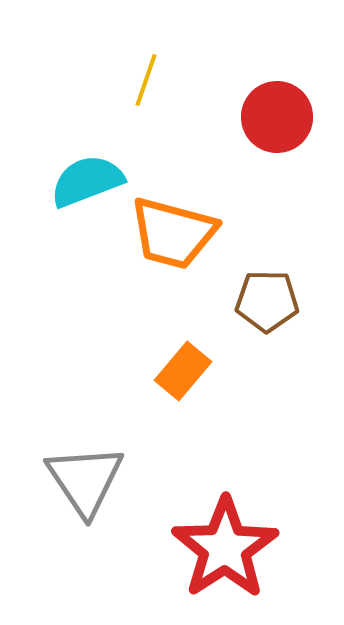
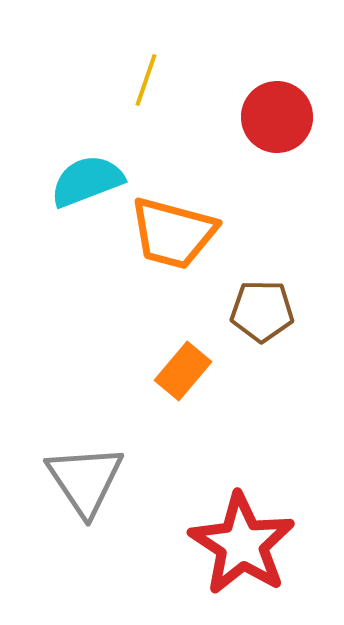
brown pentagon: moved 5 px left, 10 px down
red star: moved 17 px right, 4 px up; rotated 6 degrees counterclockwise
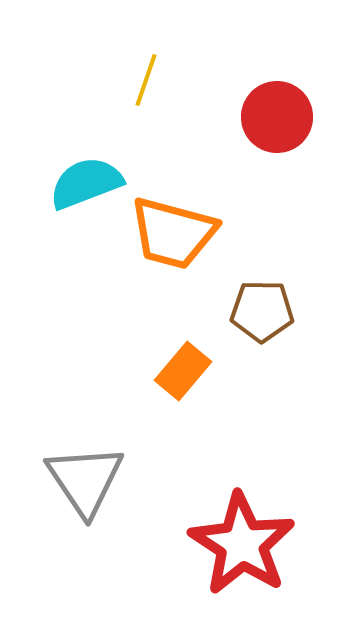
cyan semicircle: moved 1 px left, 2 px down
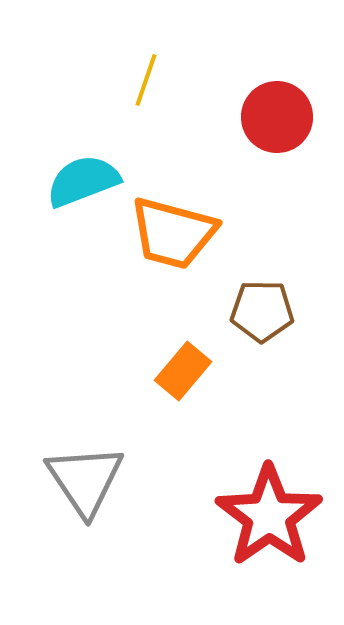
cyan semicircle: moved 3 px left, 2 px up
red star: moved 27 px right, 28 px up; rotated 4 degrees clockwise
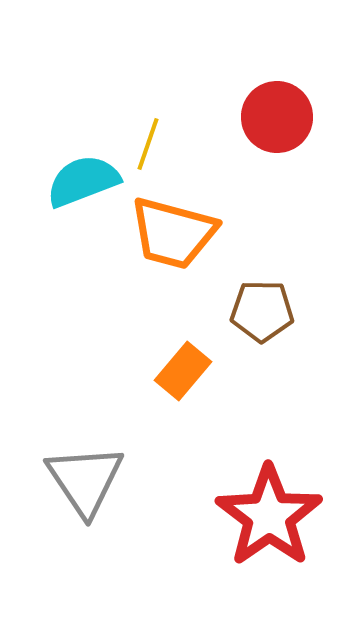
yellow line: moved 2 px right, 64 px down
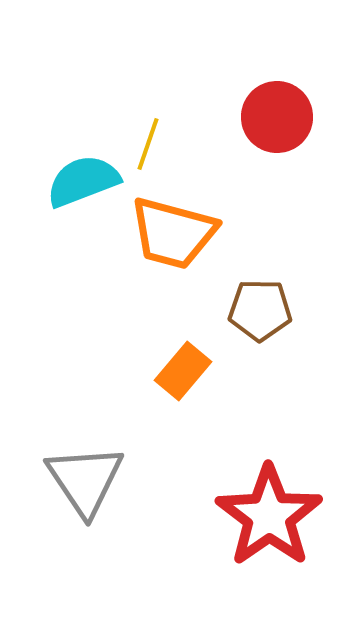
brown pentagon: moved 2 px left, 1 px up
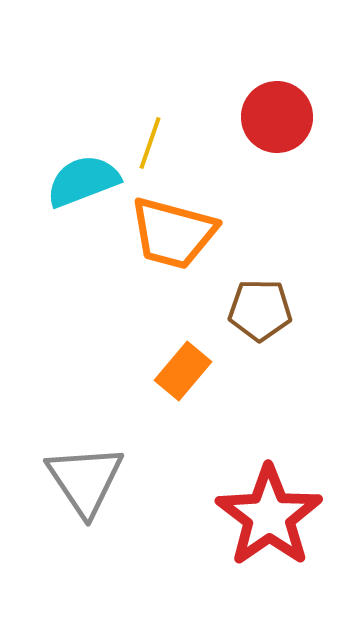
yellow line: moved 2 px right, 1 px up
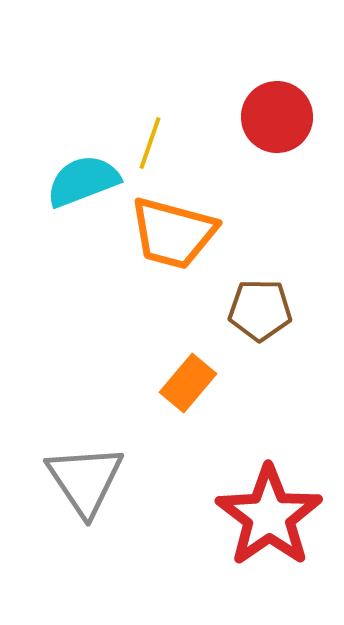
orange rectangle: moved 5 px right, 12 px down
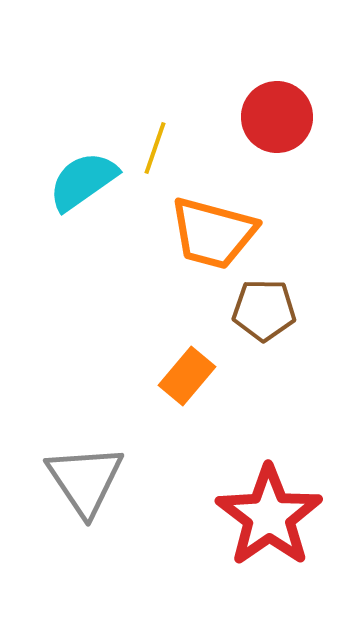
yellow line: moved 5 px right, 5 px down
cyan semicircle: rotated 14 degrees counterclockwise
orange trapezoid: moved 40 px right
brown pentagon: moved 4 px right
orange rectangle: moved 1 px left, 7 px up
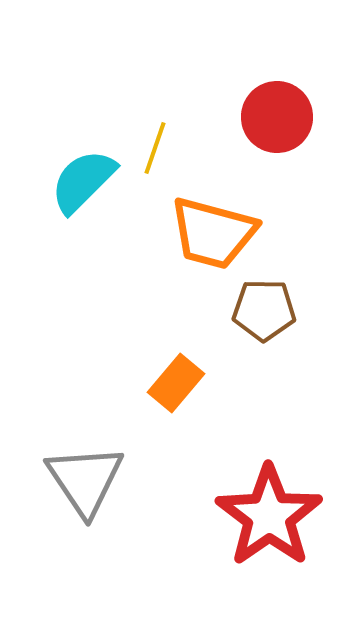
cyan semicircle: rotated 10 degrees counterclockwise
orange rectangle: moved 11 px left, 7 px down
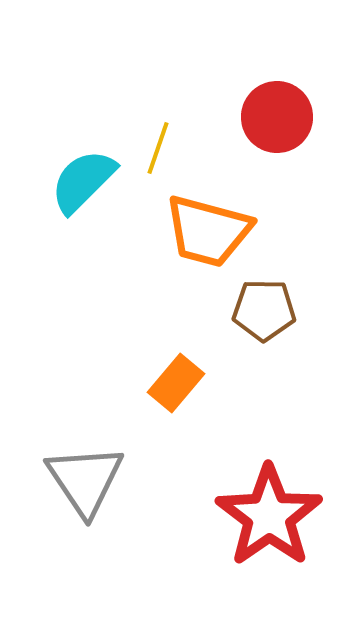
yellow line: moved 3 px right
orange trapezoid: moved 5 px left, 2 px up
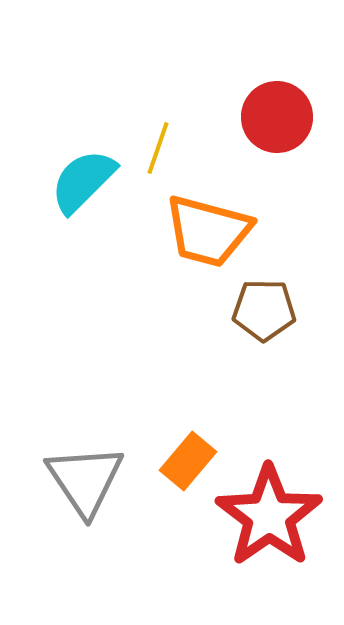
orange rectangle: moved 12 px right, 78 px down
